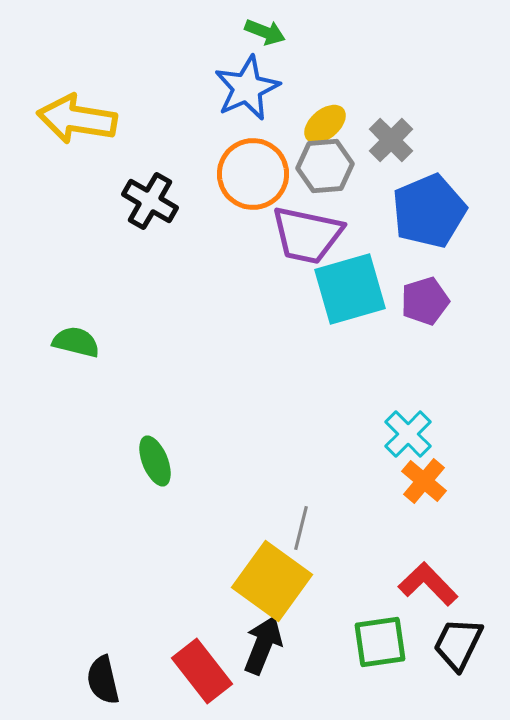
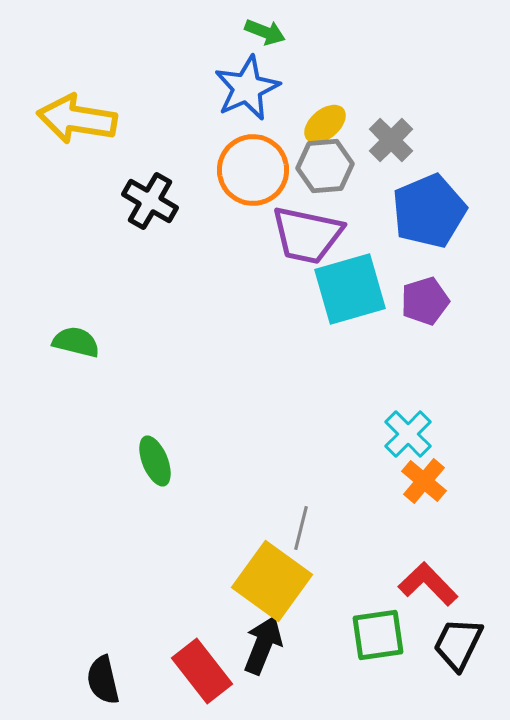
orange circle: moved 4 px up
green square: moved 2 px left, 7 px up
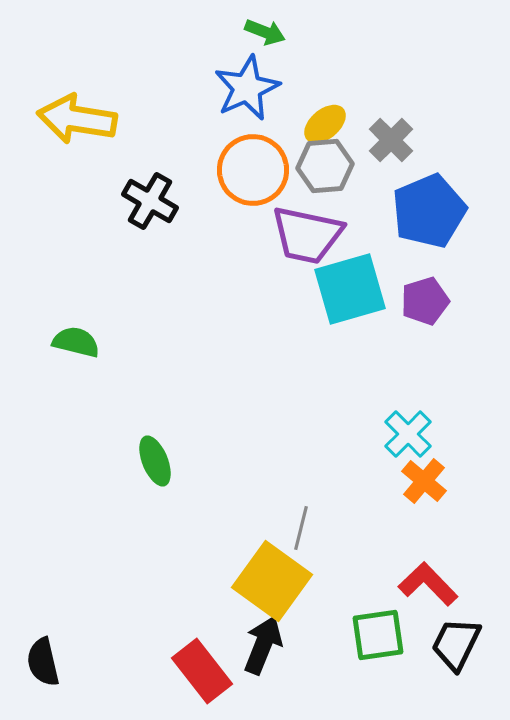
black trapezoid: moved 2 px left
black semicircle: moved 60 px left, 18 px up
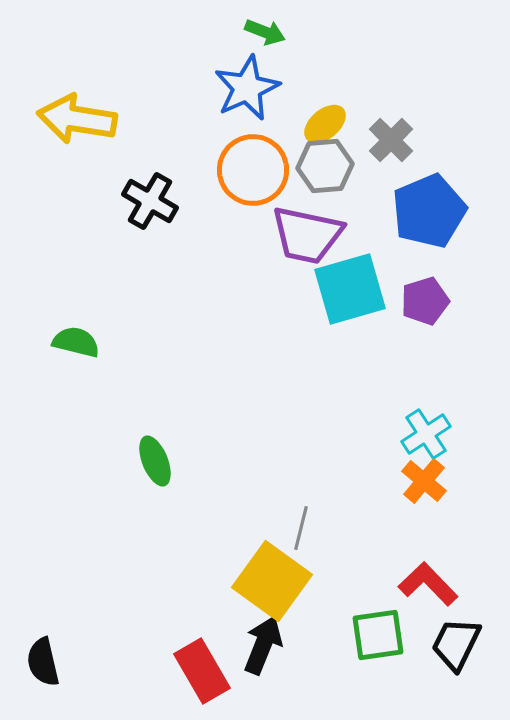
cyan cross: moved 18 px right; rotated 12 degrees clockwise
red rectangle: rotated 8 degrees clockwise
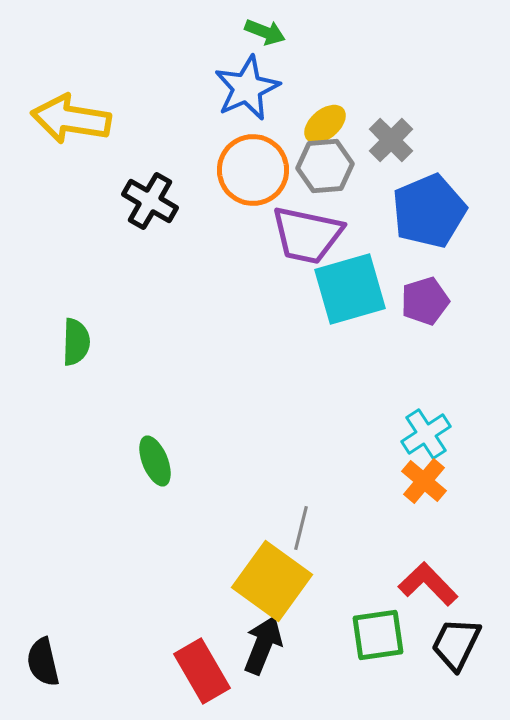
yellow arrow: moved 6 px left
green semicircle: rotated 78 degrees clockwise
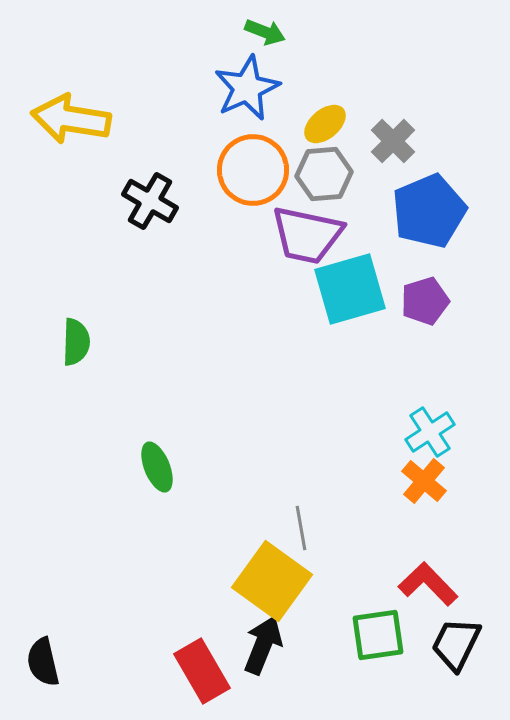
gray cross: moved 2 px right, 1 px down
gray hexagon: moved 1 px left, 8 px down
cyan cross: moved 4 px right, 2 px up
green ellipse: moved 2 px right, 6 px down
gray line: rotated 24 degrees counterclockwise
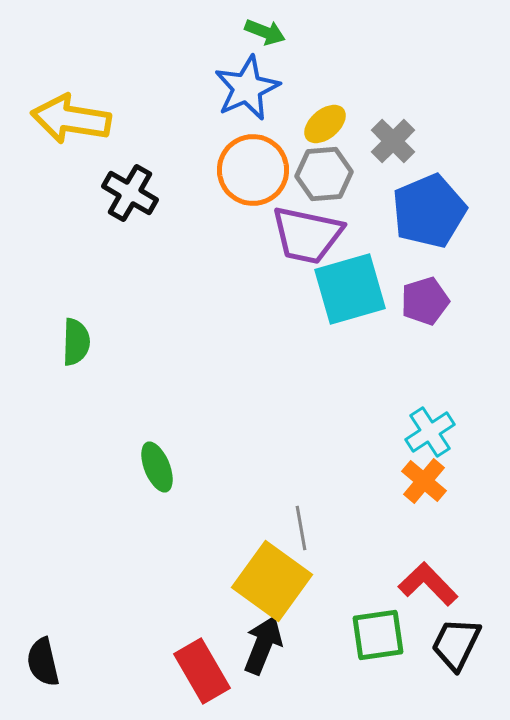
black cross: moved 20 px left, 8 px up
